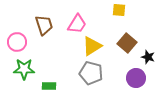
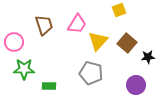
yellow square: rotated 24 degrees counterclockwise
pink circle: moved 3 px left
yellow triangle: moved 6 px right, 5 px up; rotated 15 degrees counterclockwise
black star: rotated 24 degrees counterclockwise
purple circle: moved 7 px down
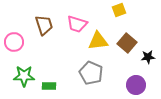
pink trapezoid: rotated 75 degrees clockwise
yellow triangle: rotated 40 degrees clockwise
green star: moved 7 px down
gray pentagon: rotated 10 degrees clockwise
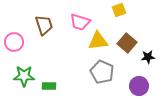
pink trapezoid: moved 3 px right, 2 px up
gray pentagon: moved 11 px right, 1 px up
purple circle: moved 3 px right, 1 px down
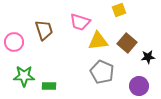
brown trapezoid: moved 5 px down
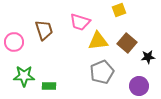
gray pentagon: rotated 25 degrees clockwise
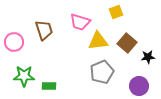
yellow square: moved 3 px left, 2 px down
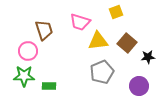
pink circle: moved 14 px right, 9 px down
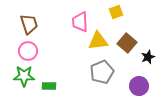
pink trapezoid: rotated 70 degrees clockwise
brown trapezoid: moved 15 px left, 6 px up
black star: rotated 16 degrees counterclockwise
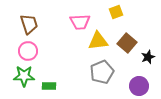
pink trapezoid: rotated 90 degrees counterclockwise
